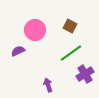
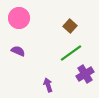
brown square: rotated 16 degrees clockwise
pink circle: moved 16 px left, 12 px up
purple semicircle: rotated 48 degrees clockwise
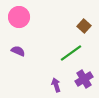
pink circle: moved 1 px up
brown square: moved 14 px right
purple cross: moved 1 px left, 5 px down
purple arrow: moved 8 px right
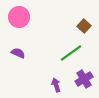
purple semicircle: moved 2 px down
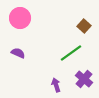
pink circle: moved 1 px right, 1 px down
purple cross: rotated 18 degrees counterclockwise
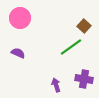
green line: moved 6 px up
purple cross: rotated 30 degrees counterclockwise
